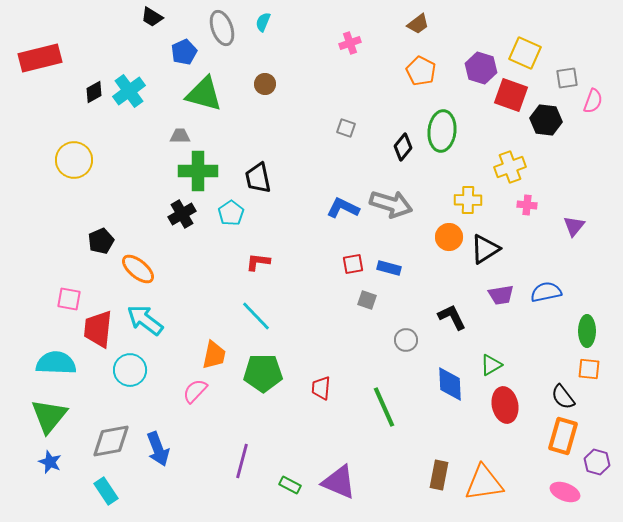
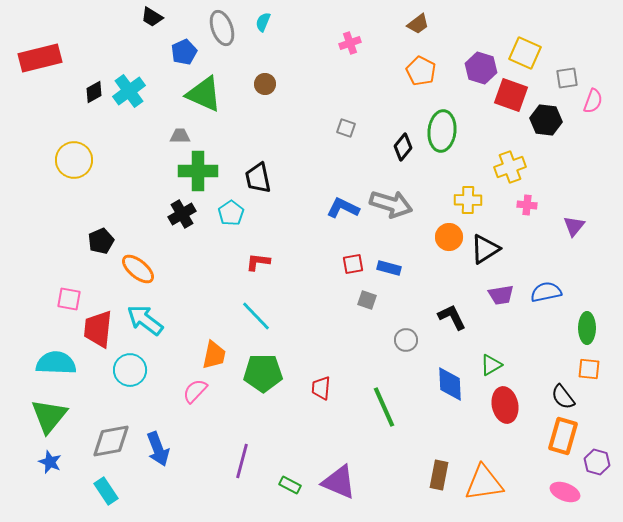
green triangle at (204, 94): rotated 9 degrees clockwise
green ellipse at (587, 331): moved 3 px up
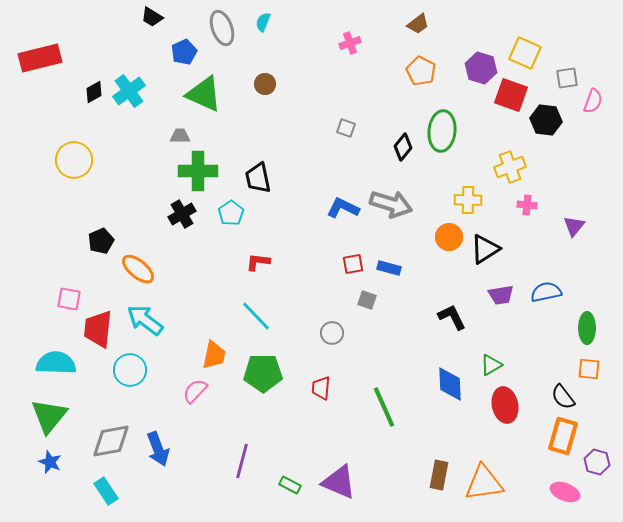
gray circle at (406, 340): moved 74 px left, 7 px up
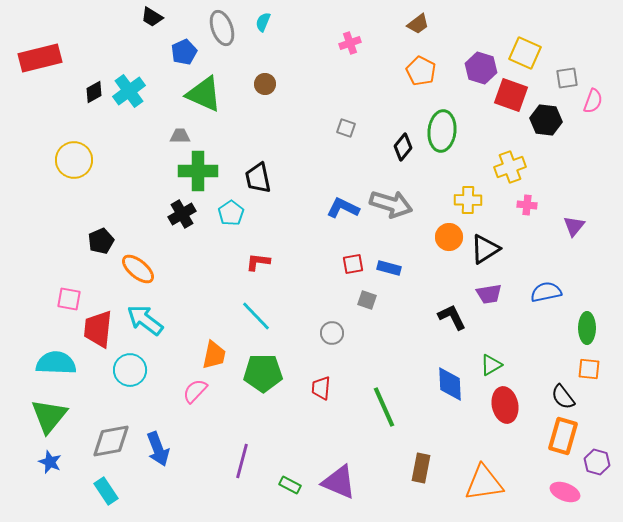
purple trapezoid at (501, 295): moved 12 px left, 1 px up
brown rectangle at (439, 475): moved 18 px left, 7 px up
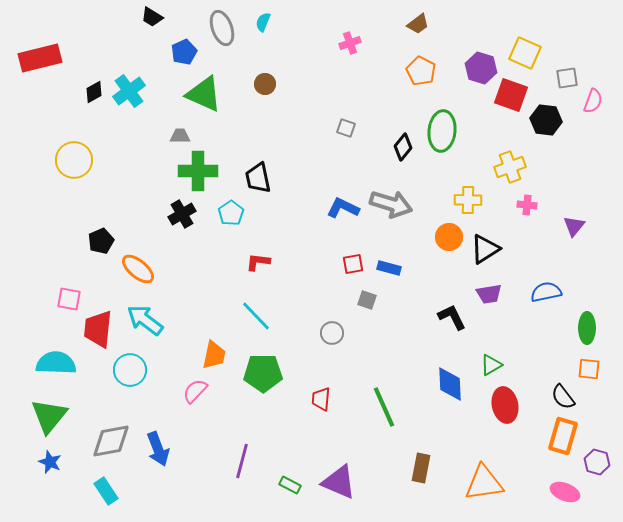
red trapezoid at (321, 388): moved 11 px down
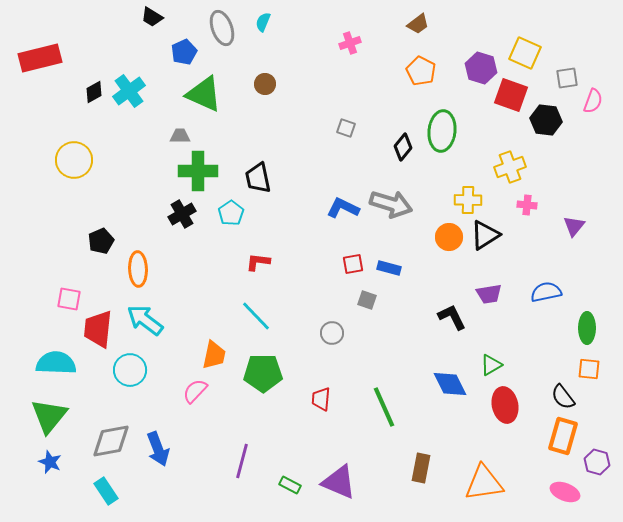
black triangle at (485, 249): moved 14 px up
orange ellipse at (138, 269): rotated 48 degrees clockwise
blue diamond at (450, 384): rotated 24 degrees counterclockwise
